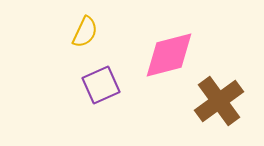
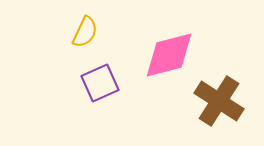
purple square: moved 1 px left, 2 px up
brown cross: rotated 21 degrees counterclockwise
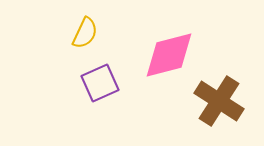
yellow semicircle: moved 1 px down
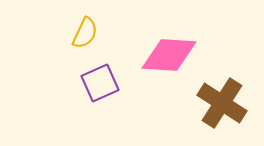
pink diamond: rotated 18 degrees clockwise
brown cross: moved 3 px right, 2 px down
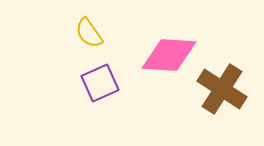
yellow semicircle: moved 4 px right; rotated 120 degrees clockwise
brown cross: moved 14 px up
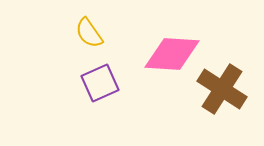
pink diamond: moved 3 px right, 1 px up
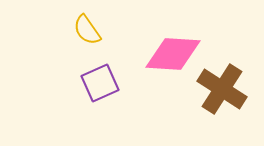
yellow semicircle: moved 2 px left, 3 px up
pink diamond: moved 1 px right
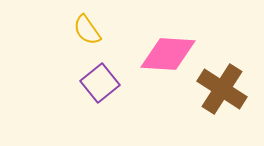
pink diamond: moved 5 px left
purple square: rotated 15 degrees counterclockwise
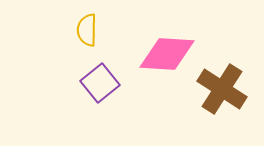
yellow semicircle: rotated 36 degrees clockwise
pink diamond: moved 1 px left
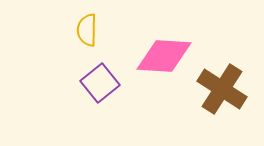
pink diamond: moved 3 px left, 2 px down
